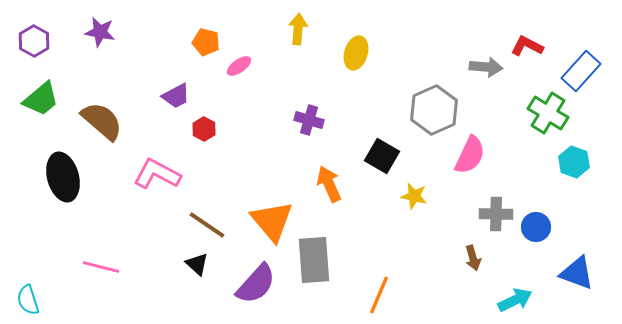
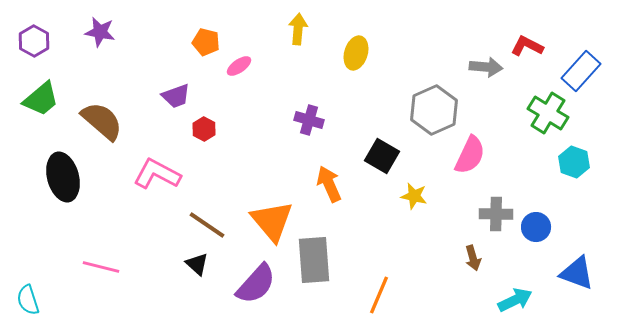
purple trapezoid: rotated 8 degrees clockwise
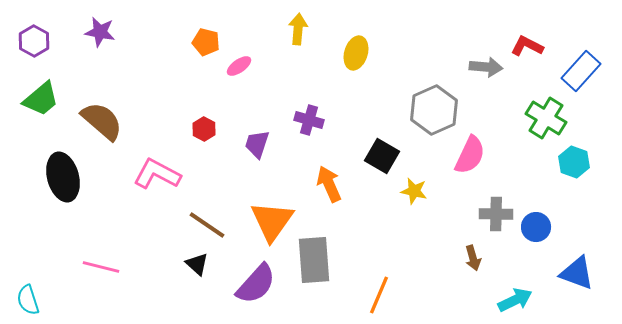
purple trapezoid: moved 81 px right, 48 px down; rotated 128 degrees clockwise
green cross: moved 2 px left, 5 px down
yellow star: moved 5 px up
orange triangle: rotated 15 degrees clockwise
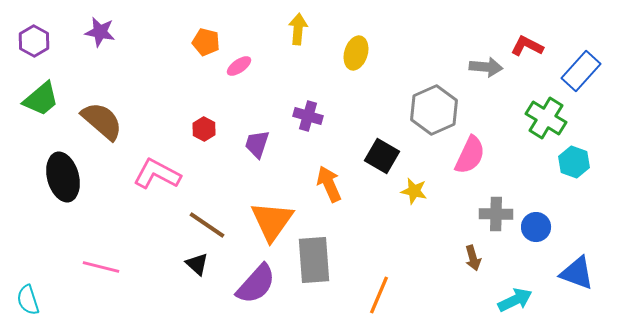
purple cross: moved 1 px left, 4 px up
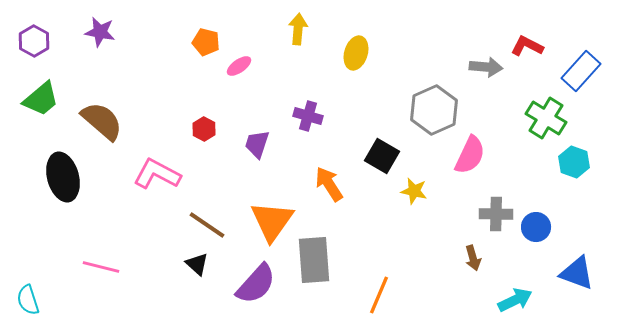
orange arrow: rotated 9 degrees counterclockwise
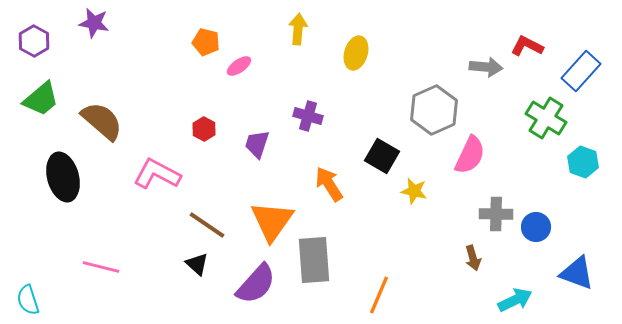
purple star: moved 6 px left, 9 px up
cyan hexagon: moved 9 px right
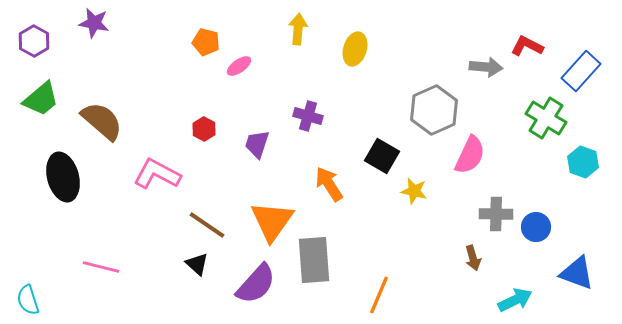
yellow ellipse: moved 1 px left, 4 px up
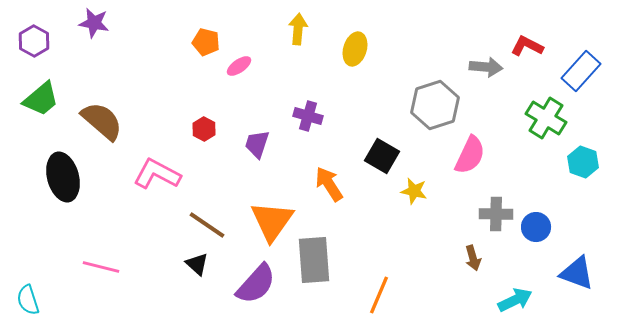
gray hexagon: moved 1 px right, 5 px up; rotated 6 degrees clockwise
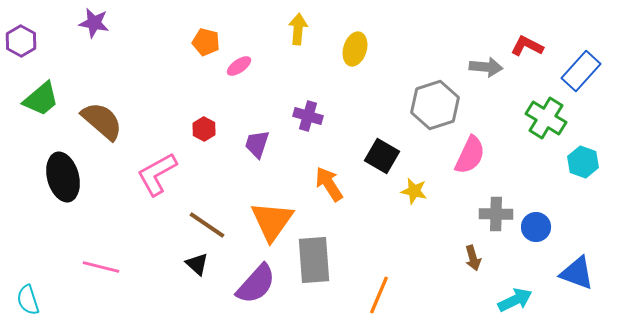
purple hexagon: moved 13 px left
pink L-shape: rotated 57 degrees counterclockwise
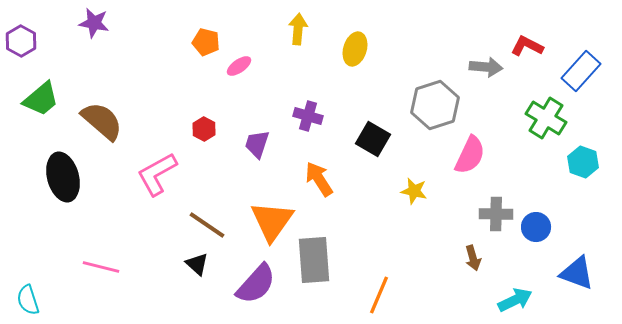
black square: moved 9 px left, 17 px up
orange arrow: moved 10 px left, 5 px up
